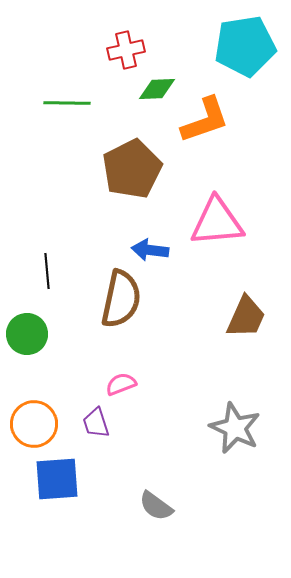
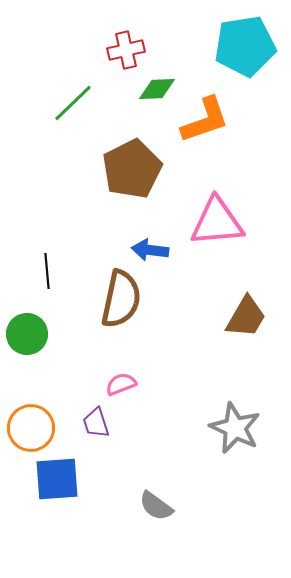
green line: moved 6 px right; rotated 45 degrees counterclockwise
brown trapezoid: rotated 6 degrees clockwise
orange circle: moved 3 px left, 4 px down
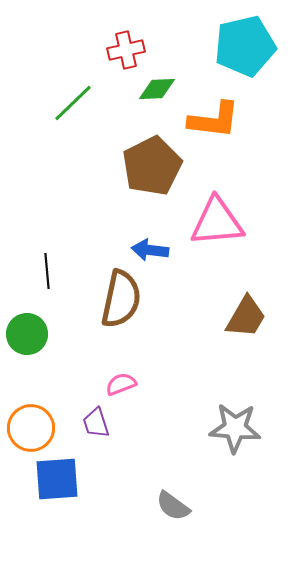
cyan pentagon: rotated 4 degrees counterclockwise
orange L-shape: moved 9 px right; rotated 26 degrees clockwise
brown pentagon: moved 20 px right, 3 px up
gray star: rotated 21 degrees counterclockwise
gray semicircle: moved 17 px right
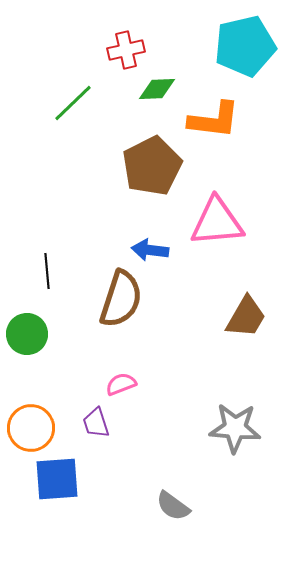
brown semicircle: rotated 6 degrees clockwise
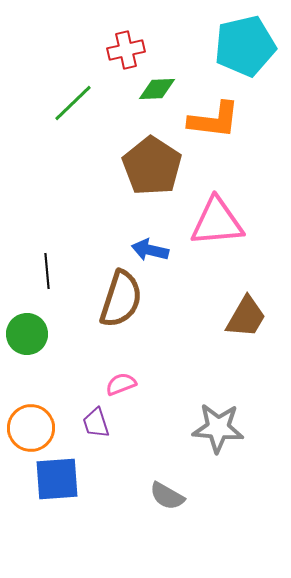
brown pentagon: rotated 12 degrees counterclockwise
blue arrow: rotated 6 degrees clockwise
gray star: moved 17 px left
gray semicircle: moved 6 px left, 10 px up; rotated 6 degrees counterclockwise
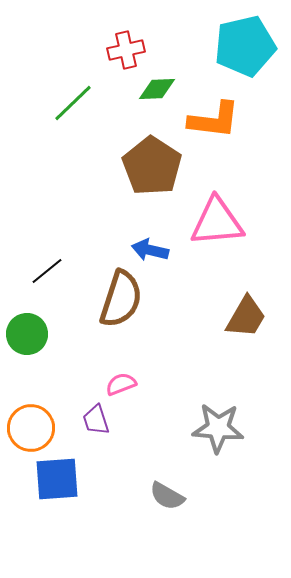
black line: rotated 56 degrees clockwise
purple trapezoid: moved 3 px up
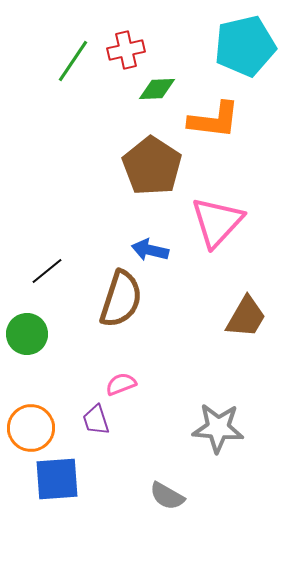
green line: moved 42 px up; rotated 12 degrees counterclockwise
pink triangle: rotated 42 degrees counterclockwise
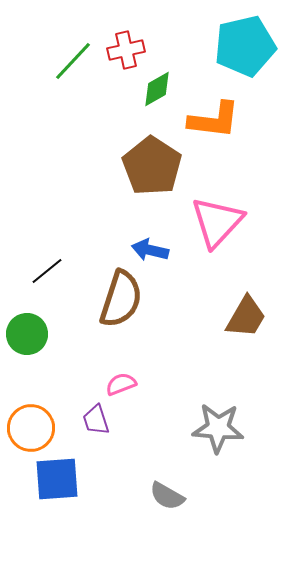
green line: rotated 9 degrees clockwise
green diamond: rotated 27 degrees counterclockwise
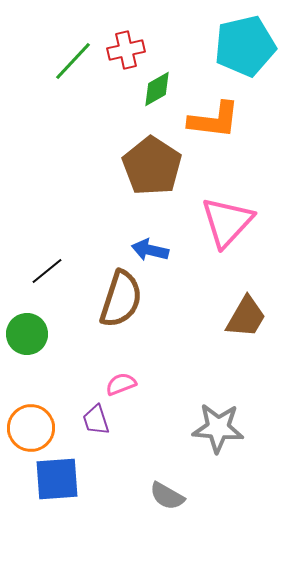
pink triangle: moved 10 px right
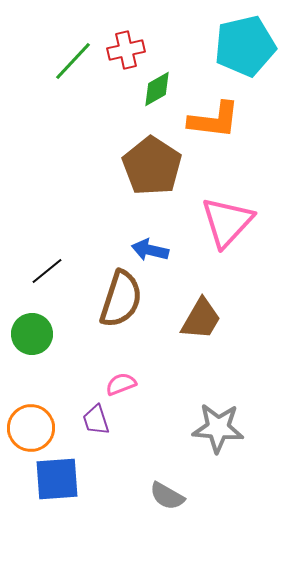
brown trapezoid: moved 45 px left, 2 px down
green circle: moved 5 px right
